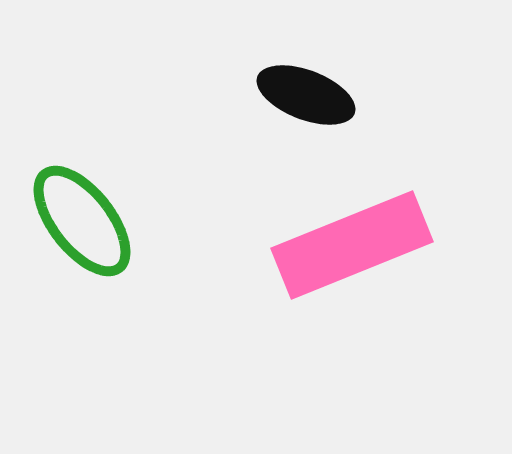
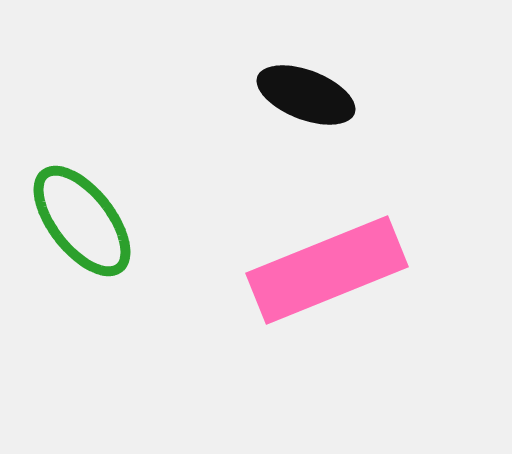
pink rectangle: moved 25 px left, 25 px down
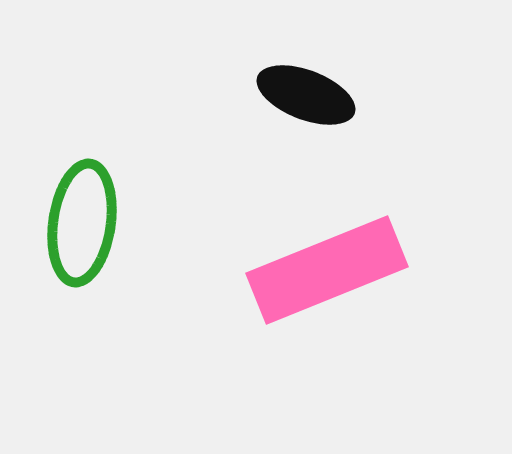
green ellipse: moved 2 px down; rotated 46 degrees clockwise
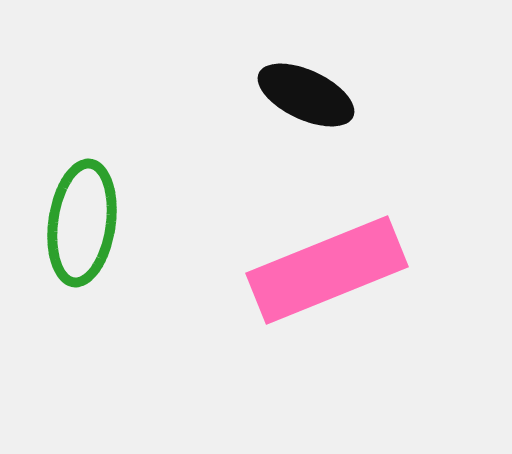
black ellipse: rotated 4 degrees clockwise
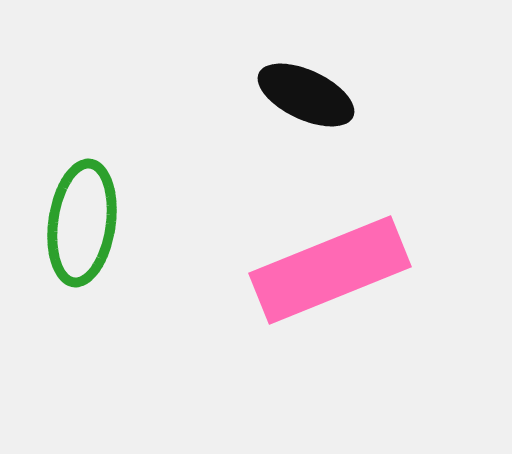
pink rectangle: moved 3 px right
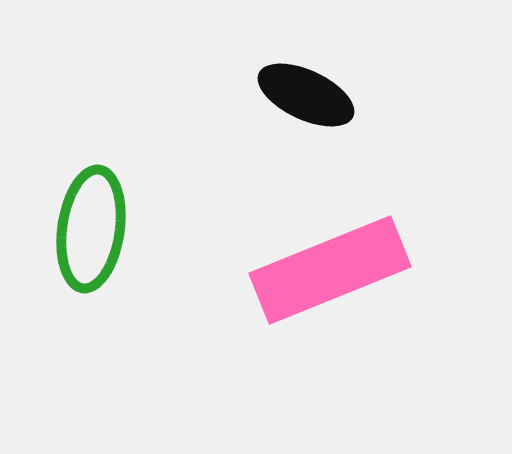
green ellipse: moved 9 px right, 6 px down
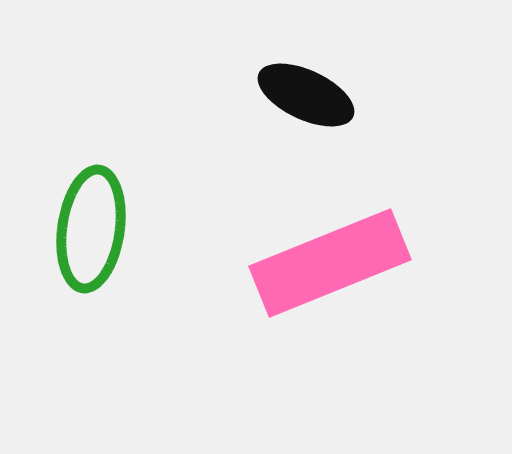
pink rectangle: moved 7 px up
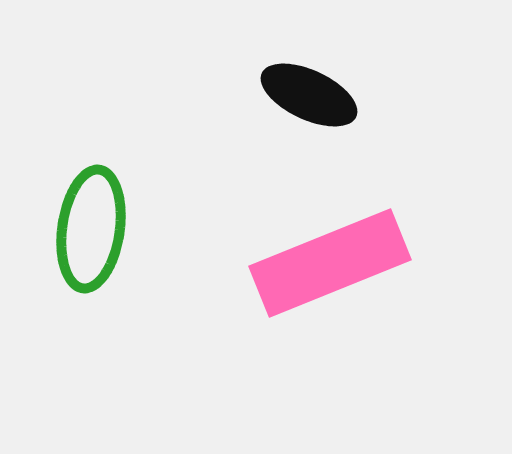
black ellipse: moved 3 px right
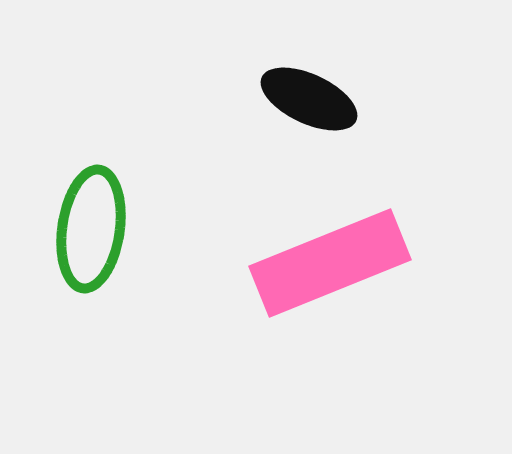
black ellipse: moved 4 px down
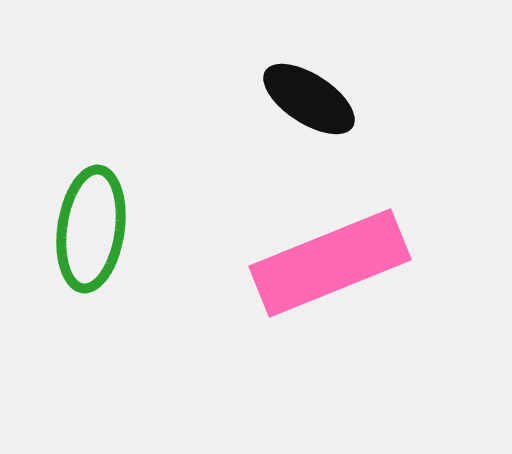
black ellipse: rotated 8 degrees clockwise
